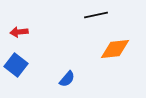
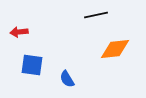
blue square: moved 16 px right; rotated 30 degrees counterclockwise
blue semicircle: rotated 108 degrees clockwise
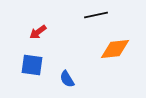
red arrow: moved 19 px right; rotated 30 degrees counterclockwise
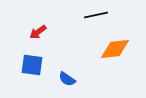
blue semicircle: rotated 24 degrees counterclockwise
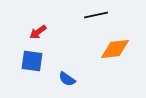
blue square: moved 4 px up
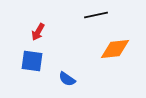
red arrow: rotated 24 degrees counterclockwise
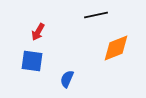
orange diamond: moved 1 px right, 1 px up; rotated 16 degrees counterclockwise
blue semicircle: rotated 78 degrees clockwise
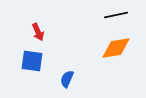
black line: moved 20 px right
red arrow: rotated 54 degrees counterclockwise
orange diamond: rotated 12 degrees clockwise
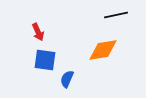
orange diamond: moved 13 px left, 2 px down
blue square: moved 13 px right, 1 px up
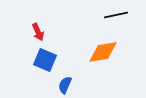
orange diamond: moved 2 px down
blue square: rotated 15 degrees clockwise
blue semicircle: moved 2 px left, 6 px down
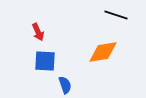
black line: rotated 30 degrees clockwise
blue square: moved 1 px down; rotated 20 degrees counterclockwise
blue semicircle: rotated 138 degrees clockwise
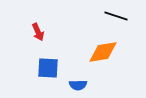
black line: moved 1 px down
blue square: moved 3 px right, 7 px down
blue semicircle: moved 13 px right; rotated 108 degrees clockwise
